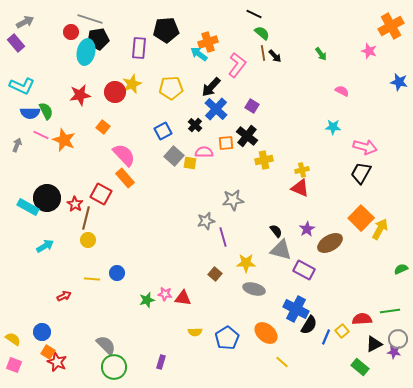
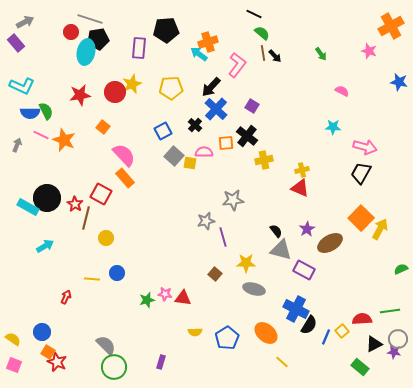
yellow circle at (88, 240): moved 18 px right, 2 px up
red arrow at (64, 296): moved 2 px right, 1 px down; rotated 40 degrees counterclockwise
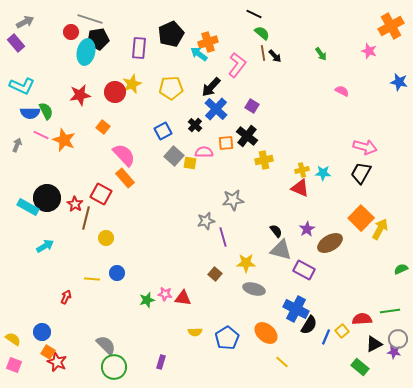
black pentagon at (166, 30): moved 5 px right, 4 px down; rotated 20 degrees counterclockwise
cyan star at (333, 127): moved 10 px left, 46 px down
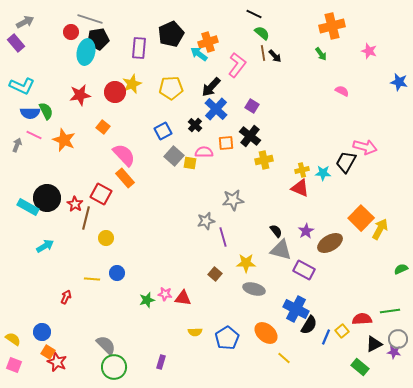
orange cross at (391, 26): moved 59 px left; rotated 15 degrees clockwise
pink line at (41, 135): moved 7 px left
black cross at (247, 136): moved 3 px right
black trapezoid at (361, 173): moved 15 px left, 11 px up
purple star at (307, 229): moved 1 px left, 2 px down
yellow line at (282, 362): moved 2 px right, 4 px up
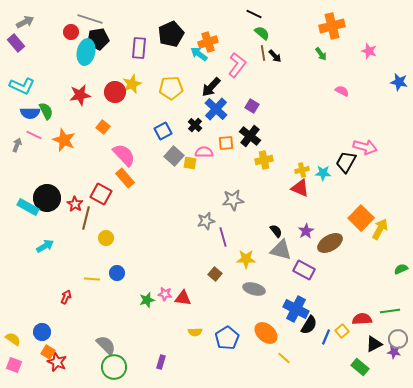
yellow star at (246, 263): moved 4 px up
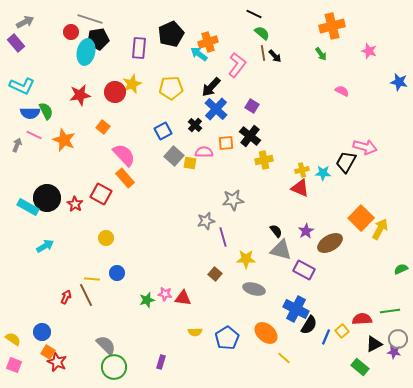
brown line at (86, 218): moved 77 px down; rotated 40 degrees counterclockwise
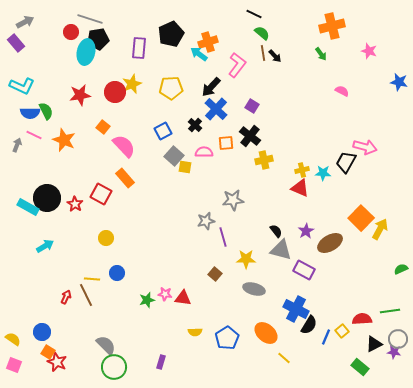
pink semicircle at (124, 155): moved 9 px up
yellow square at (190, 163): moved 5 px left, 4 px down
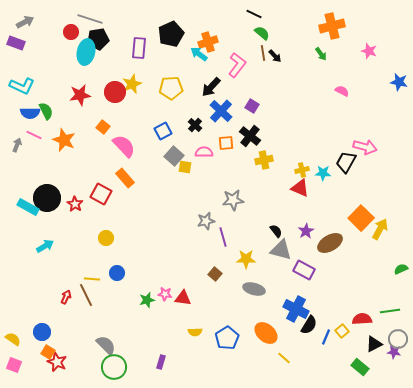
purple rectangle at (16, 43): rotated 30 degrees counterclockwise
blue cross at (216, 109): moved 5 px right, 2 px down
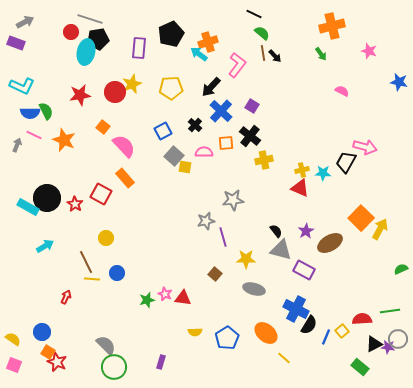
pink star at (165, 294): rotated 16 degrees clockwise
brown line at (86, 295): moved 33 px up
purple star at (394, 352): moved 6 px left, 5 px up
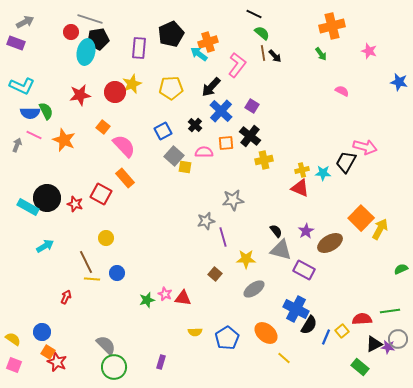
red star at (75, 204): rotated 14 degrees counterclockwise
gray ellipse at (254, 289): rotated 50 degrees counterclockwise
